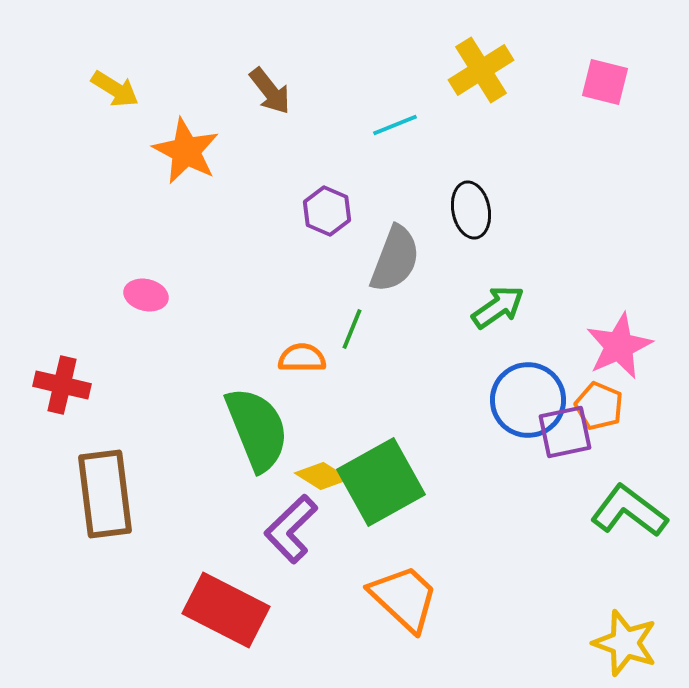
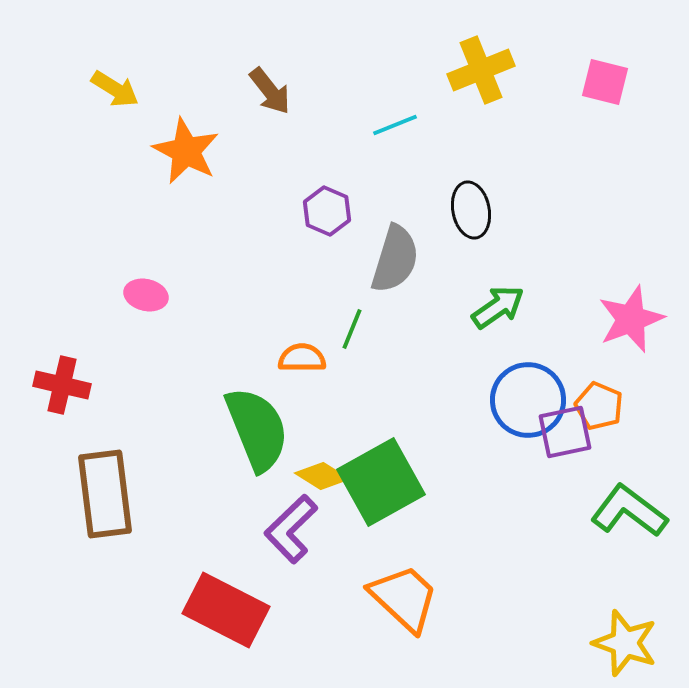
yellow cross: rotated 10 degrees clockwise
gray semicircle: rotated 4 degrees counterclockwise
pink star: moved 12 px right, 27 px up; rotated 4 degrees clockwise
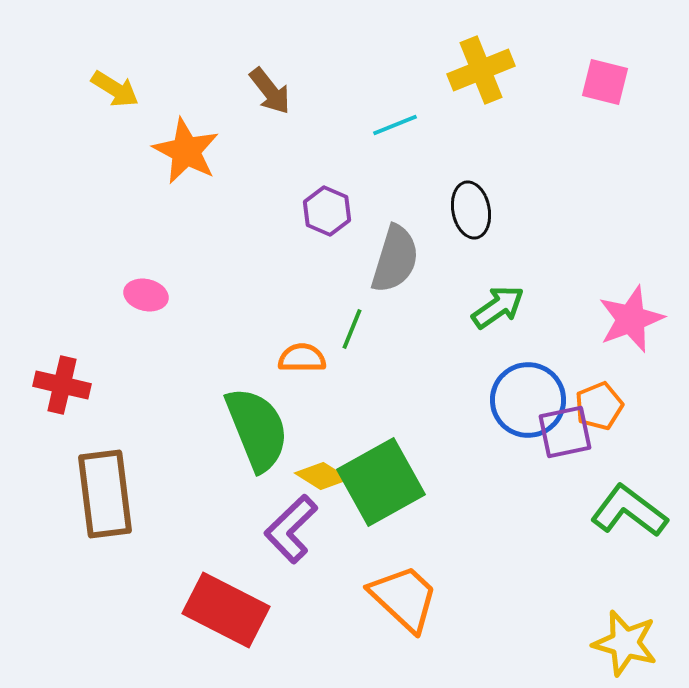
orange pentagon: rotated 27 degrees clockwise
yellow star: rotated 4 degrees counterclockwise
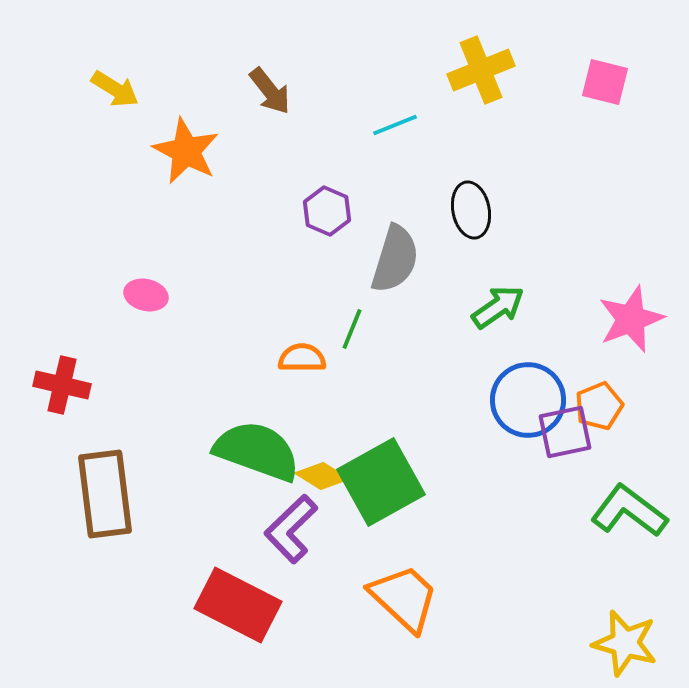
green semicircle: moved 22 px down; rotated 48 degrees counterclockwise
red rectangle: moved 12 px right, 5 px up
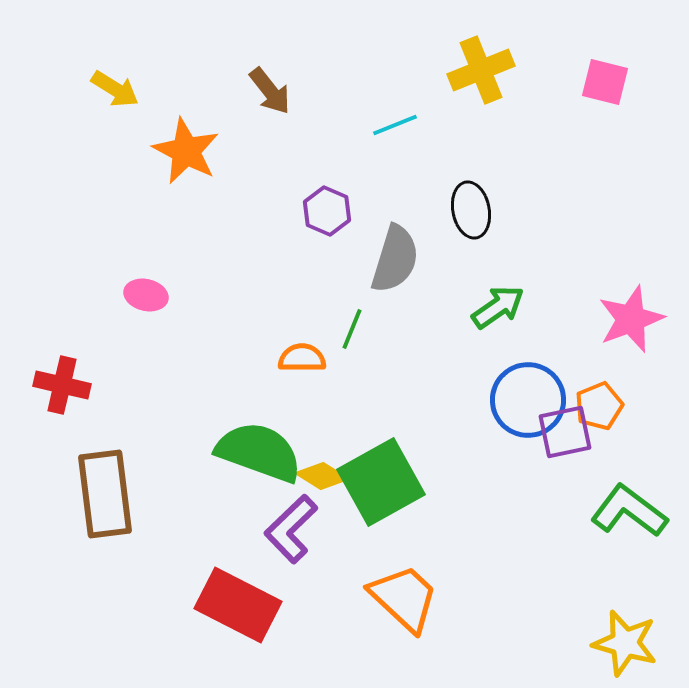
green semicircle: moved 2 px right, 1 px down
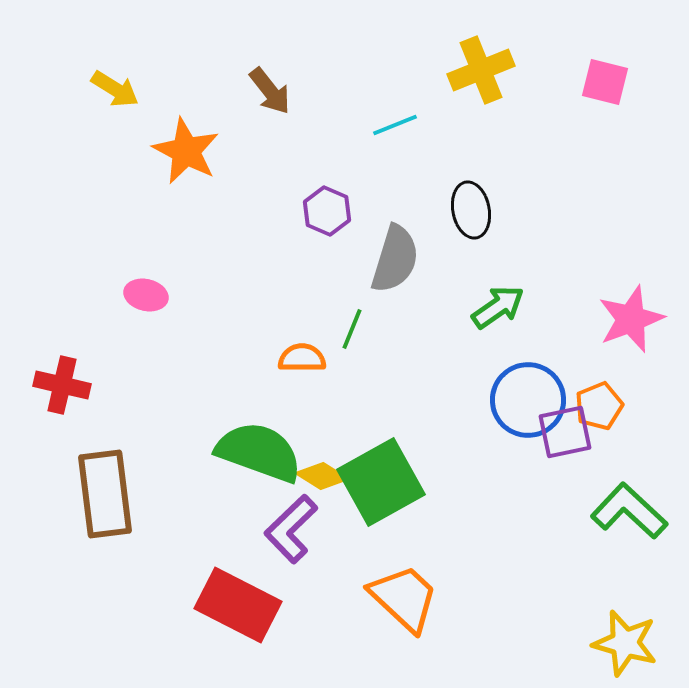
green L-shape: rotated 6 degrees clockwise
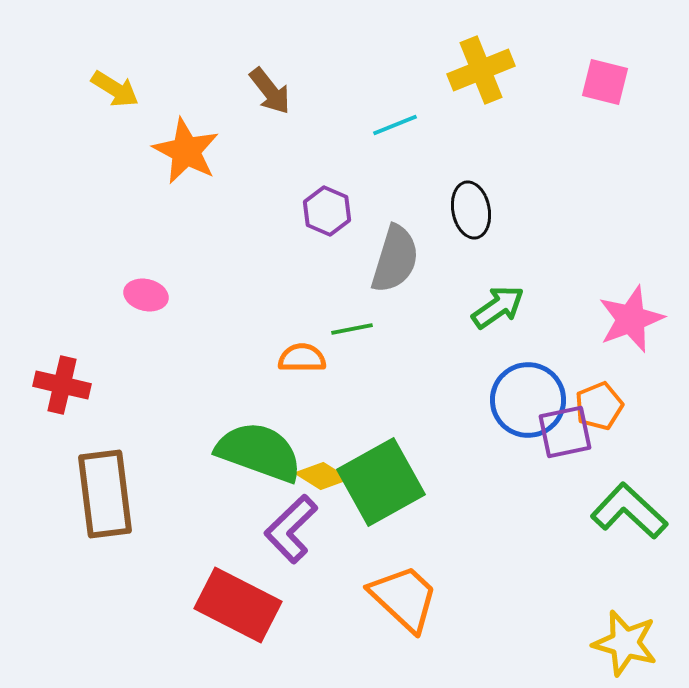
green line: rotated 57 degrees clockwise
